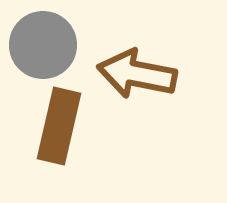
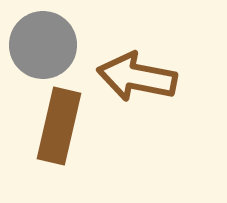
brown arrow: moved 3 px down
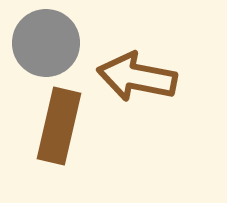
gray circle: moved 3 px right, 2 px up
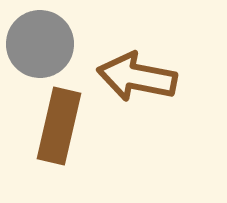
gray circle: moved 6 px left, 1 px down
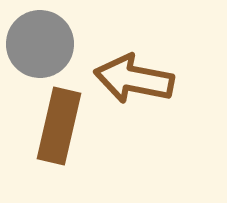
brown arrow: moved 3 px left, 2 px down
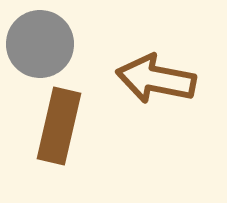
brown arrow: moved 22 px right
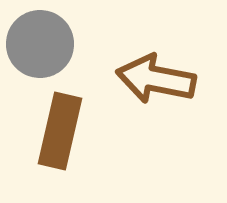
brown rectangle: moved 1 px right, 5 px down
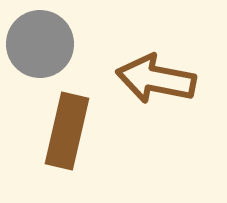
brown rectangle: moved 7 px right
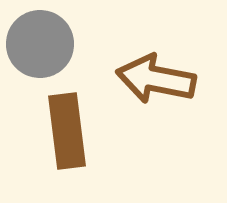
brown rectangle: rotated 20 degrees counterclockwise
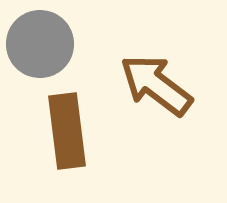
brown arrow: moved 6 px down; rotated 26 degrees clockwise
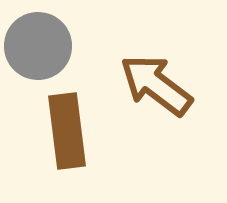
gray circle: moved 2 px left, 2 px down
